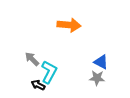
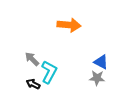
black arrow: moved 5 px left, 1 px up
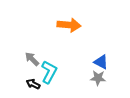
gray star: moved 1 px right
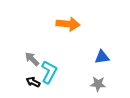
orange arrow: moved 1 px left, 1 px up
blue triangle: moved 1 px right, 5 px up; rotated 35 degrees counterclockwise
gray star: moved 6 px down
black arrow: moved 2 px up
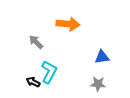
gray arrow: moved 4 px right, 17 px up
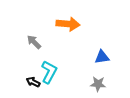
gray arrow: moved 2 px left
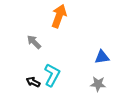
orange arrow: moved 9 px left, 8 px up; rotated 75 degrees counterclockwise
cyan L-shape: moved 3 px right, 3 px down
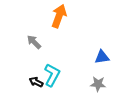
black arrow: moved 3 px right
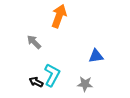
blue triangle: moved 6 px left, 1 px up
gray star: moved 13 px left
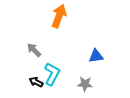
gray arrow: moved 8 px down
cyan L-shape: moved 1 px up
